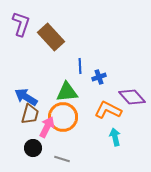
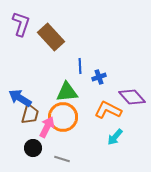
blue arrow: moved 6 px left, 1 px down
cyan arrow: rotated 126 degrees counterclockwise
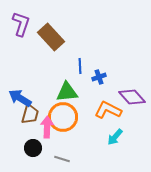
pink arrow: rotated 25 degrees counterclockwise
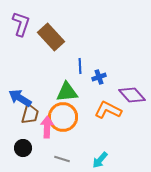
purple diamond: moved 2 px up
cyan arrow: moved 15 px left, 23 px down
black circle: moved 10 px left
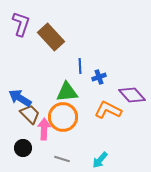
brown trapezoid: rotated 60 degrees counterclockwise
pink arrow: moved 3 px left, 2 px down
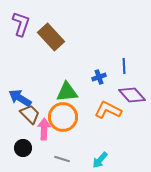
blue line: moved 44 px right
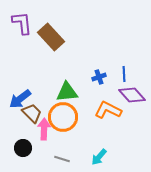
purple L-shape: moved 1 px right, 1 px up; rotated 25 degrees counterclockwise
blue line: moved 8 px down
blue arrow: moved 1 px down; rotated 70 degrees counterclockwise
brown trapezoid: moved 2 px right, 1 px up
cyan arrow: moved 1 px left, 3 px up
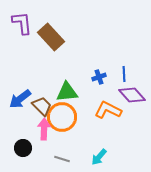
brown trapezoid: moved 10 px right, 7 px up
orange circle: moved 1 px left
